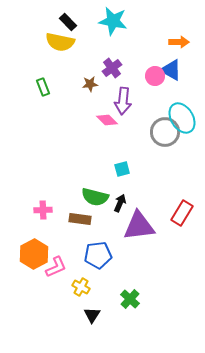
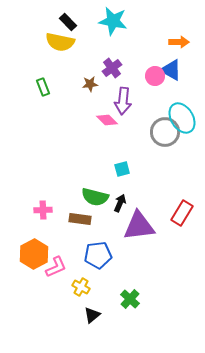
black triangle: rotated 18 degrees clockwise
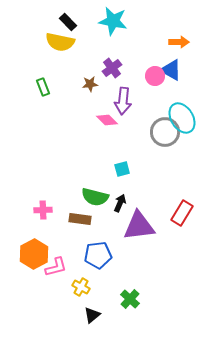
pink L-shape: rotated 10 degrees clockwise
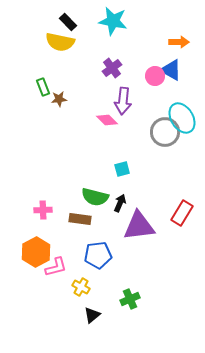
brown star: moved 31 px left, 15 px down
orange hexagon: moved 2 px right, 2 px up
green cross: rotated 24 degrees clockwise
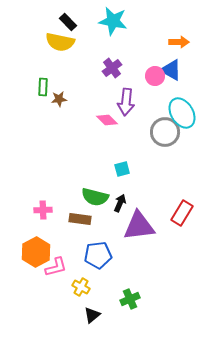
green rectangle: rotated 24 degrees clockwise
purple arrow: moved 3 px right, 1 px down
cyan ellipse: moved 5 px up
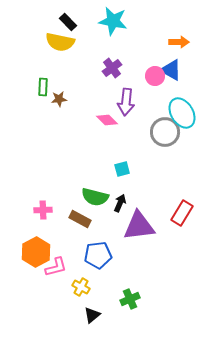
brown rectangle: rotated 20 degrees clockwise
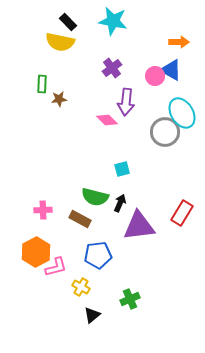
green rectangle: moved 1 px left, 3 px up
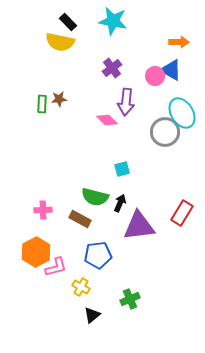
green rectangle: moved 20 px down
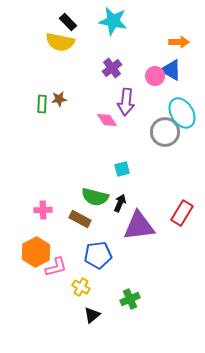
pink diamond: rotated 10 degrees clockwise
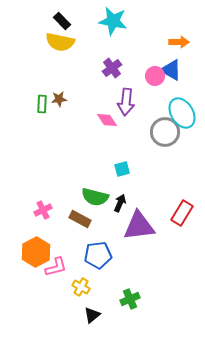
black rectangle: moved 6 px left, 1 px up
pink cross: rotated 24 degrees counterclockwise
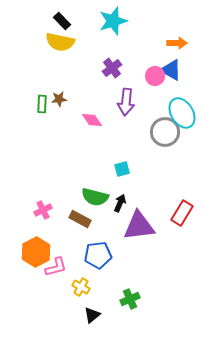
cyan star: rotated 28 degrees counterclockwise
orange arrow: moved 2 px left, 1 px down
pink diamond: moved 15 px left
